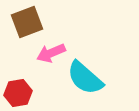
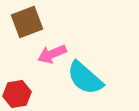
pink arrow: moved 1 px right, 1 px down
red hexagon: moved 1 px left, 1 px down
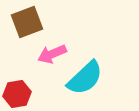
cyan semicircle: rotated 84 degrees counterclockwise
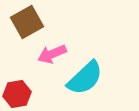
brown square: rotated 8 degrees counterclockwise
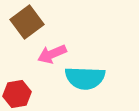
brown square: rotated 8 degrees counterclockwise
cyan semicircle: rotated 45 degrees clockwise
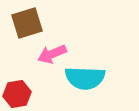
brown square: moved 1 px down; rotated 20 degrees clockwise
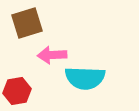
pink arrow: moved 1 px down; rotated 20 degrees clockwise
red hexagon: moved 3 px up
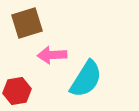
cyan semicircle: moved 1 px right, 1 px down; rotated 60 degrees counterclockwise
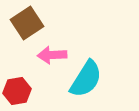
brown square: rotated 16 degrees counterclockwise
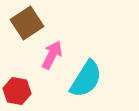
pink arrow: rotated 120 degrees clockwise
red hexagon: rotated 20 degrees clockwise
